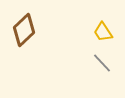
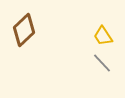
yellow trapezoid: moved 4 px down
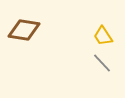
brown diamond: rotated 52 degrees clockwise
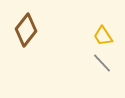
brown diamond: moved 2 px right; rotated 60 degrees counterclockwise
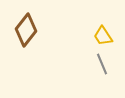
gray line: moved 1 px down; rotated 20 degrees clockwise
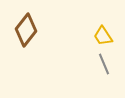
gray line: moved 2 px right
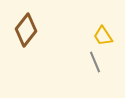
gray line: moved 9 px left, 2 px up
